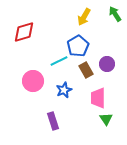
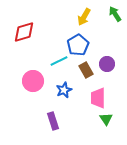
blue pentagon: moved 1 px up
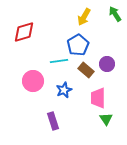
cyan line: rotated 18 degrees clockwise
brown rectangle: rotated 21 degrees counterclockwise
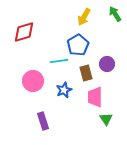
brown rectangle: moved 3 px down; rotated 35 degrees clockwise
pink trapezoid: moved 3 px left, 1 px up
purple rectangle: moved 10 px left
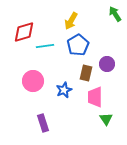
yellow arrow: moved 13 px left, 4 px down
cyan line: moved 14 px left, 15 px up
brown rectangle: rotated 28 degrees clockwise
purple rectangle: moved 2 px down
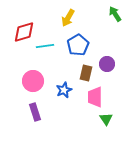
yellow arrow: moved 3 px left, 3 px up
purple rectangle: moved 8 px left, 11 px up
